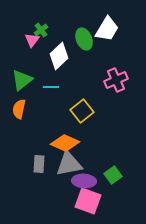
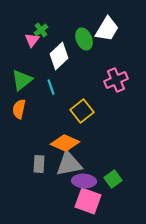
cyan line: rotated 70 degrees clockwise
green square: moved 4 px down
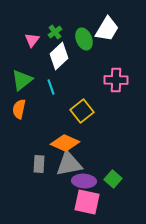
green cross: moved 14 px right, 2 px down
pink cross: rotated 25 degrees clockwise
green square: rotated 12 degrees counterclockwise
pink square: moved 1 px left, 1 px down; rotated 8 degrees counterclockwise
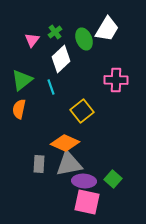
white diamond: moved 2 px right, 3 px down
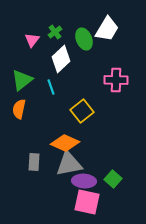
gray rectangle: moved 5 px left, 2 px up
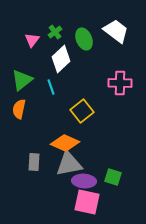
white trapezoid: moved 9 px right, 2 px down; rotated 84 degrees counterclockwise
pink cross: moved 4 px right, 3 px down
green square: moved 2 px up; rotated 24 degrees counterclockwise
